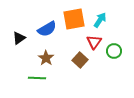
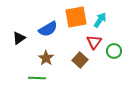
orange square: moved 2 px right, 2 px up
blue semicircle: moved 1 px right
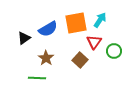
orange square: moved 6 px down
black triangle: moved 5 px right
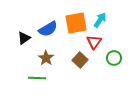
green circle: moved 7 px down
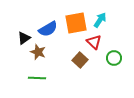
red triangle: rotated 21 degrees counterclockwise
brown star: moved 8 px left, 6 px up; rotated 14 degrees counterclockwise
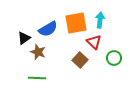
cyan arrow: rotated 28 degrees counterclockwise
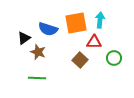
blue semicircle: rotated 48 degrees clockwise
red triangle: rotated 42 degrees counterclockwise
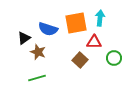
cyan arrow: moved 2 px up
green line: rotated 18 degrees counterclockwise
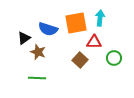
green line: rotated 18 degrees clockwise
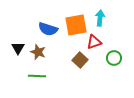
orange square: moved 2 px down
black triangle: moved 6 px left, 10 px down; rotated 24 degrees counterclockwise
red triangle: rotated 21 degrees counterclockwise
green line: moved 2 px up
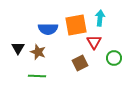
blue semicircle: rotated 18 degrees counterclockwise
red triangle: rotated 42 degrees counterclockwise
brown square: moved 3 px down; rotated 21 degrees clockwise
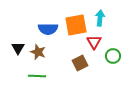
green circle: moved 1 px left, 2 px up
